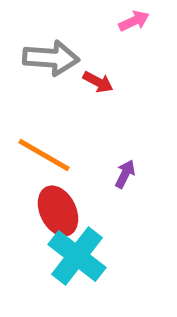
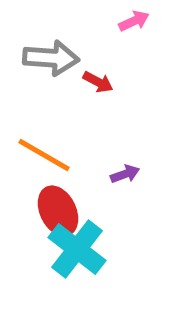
purple arrow: rotated 44 degrees clockwise
cyan cross: moved 7 px up
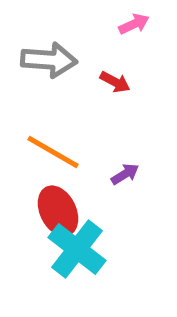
pink arrow: moved 3 px down
gray arrow: moved 2 px left, 2 px down
red arrow: moved 17 px right
orange line: moved 9 px right, 3 px up
purple arrow: rotated 12 degrees counterclockwise
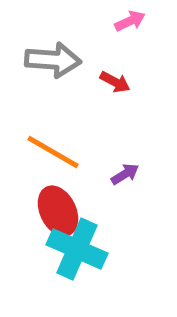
pink arrow: moved 4 px left, 3 px up
gray arrow: moved 4 px right
cyan cross: rotated 14 degrees counterclockwise
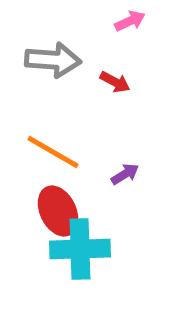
cyan cross: moved 3 px right; rotated 26 degrees counterclockwise
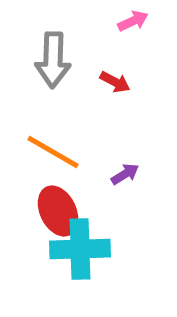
pink arrow: moved 3 px right
gray arrow: rotated 88 degrees clockwise
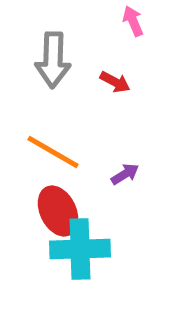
pink arrow: rotated 88 degrees counterclockwise
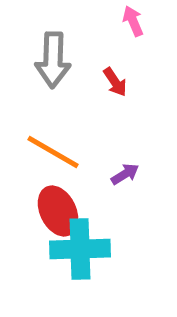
red arrow: rotated 28 degrees clockwise
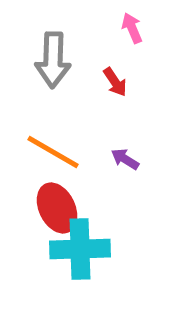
pink arrow: moved 1 px left, 7 px down
purple arrow: moved 15 px up; rotated 116 degrees counterclockwise
red ellipse: moved 1 px left, 3 px up
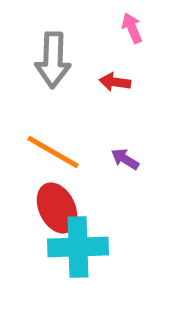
red arrow: rotated 132 degrees clockwise
cyan cross: moved 2 px left, 2 px up
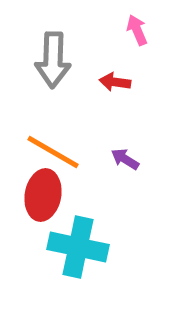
pink arrow: moved 5 px right, 2 px down
red ellipse: moved 14 px left, 13 px up; rotated 36 degrees clockwise
cyan cross: rotated 14 degrees clockwise
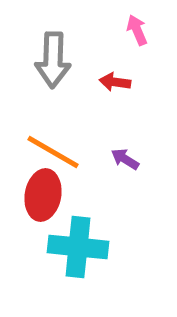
cyan cross: rotated 6 degrees counterclockwise
